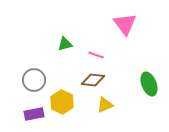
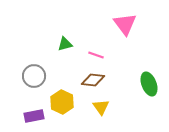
gray circle: moved 4 px up
yellow triangle: moved 4 px left, 2 px down; rotated 42 degrees counterclockwise
purple rectangle: moved 2 px down
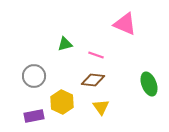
pink triangle: rotated 30 degrees counterclockwise
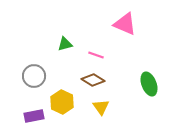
brown diamond: rotated 25 degrees clockwise
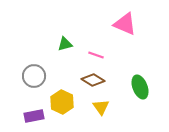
green ellipse: moved 9 px left, 3 px down
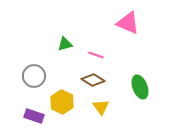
pink triangle: moved 3 px right, 1 px up
purple rectangle: rotated 30 degrees clockwise
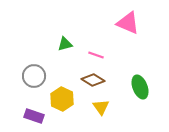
yellow hexagon: moved 3 px up
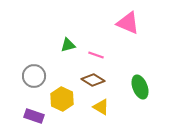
green triangle: moved 3 px right, 1 px down
yellow triangle: rotated 24 degrees counterclockwise
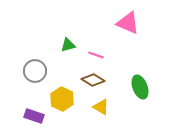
gray circle: moved 1 px right, 5 px up
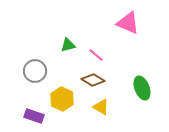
pink line: rotated 21 degrees clockwise
green ellipse: moved 2 px right, 1 px down
